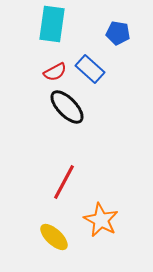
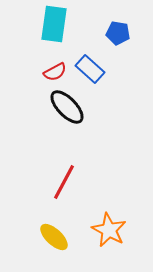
cyan rectangle: moved 2 px right
orange star: moved 8 px right, 10 px down
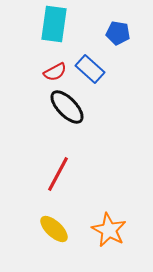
red line: moved 6 px left, 8 px up
yellow ellipse: moved 8 px up
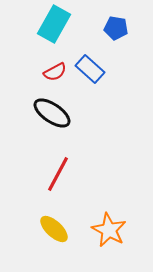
cyan rectangle: rotated 21 degrees clockwise
blue pentagon: moved 2 px left, 5 px up
black ellipse: moved 15 px left, 6 px down; rotated 12 degrees counterclockwise
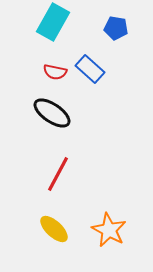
cyan rectangle: moved 1 px left, 2 px up
red semicircle: rotated 40 degrees clockwise
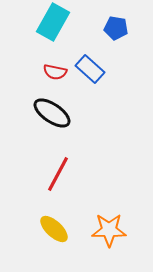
orange star: rotated 28 degrees counterclockwise
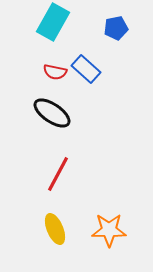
blue pentagon: rotated 20 degrees counterclockwise
blue rectangle: moved 4 px left
yellow ellipse: moved 1 px right; rotated 24 degrees clockwise
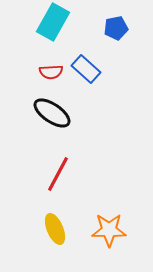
red semicircle: moved 4 px left; rotated 15 degrees counterclockwise
